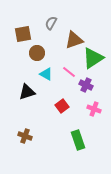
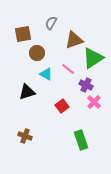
pink line: moved 1 px left, 3 px up
pink cross: moved 7 px up; rotated 24 degrees clockwise
green rectangle: moved 3 px right
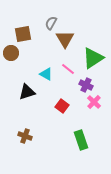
brown triangle: moved 9 px left, 1 px up; rotated 42 degrees counterclockwise
brown circle: moved 26 px left
red square: rotated 16 degrees counterclockwise
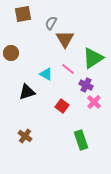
brown square: moved 20 px up
brown cross: rotated 16 degrees clockwise
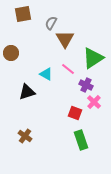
red square: moved 13 px right, 7 px down; rotated 16 degrees counterclockwise
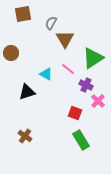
pink cross: moved 4 px right, 1 px up
green rectangle: rotated 12 degrees counterclockwise
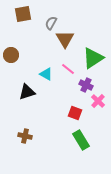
brown circle: moved 2 px down
brown cross: rotated 24 degrees counterclockwise
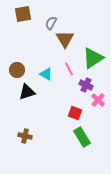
brown circle: moved 6 px right, 15 px down
pink line: moved 1 px right; rotated 24 degrees clockwise
pink cross: moved 1 px up
green rectangle: moved 1 px right, 3 px up
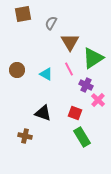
brown triangle: moved 5 px right, 3 px down
black triangle: moved 16 px right, 21 px down; rotated 36 degrees clockwise
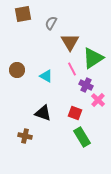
pink line: moved 3 px right
cyan triangle: moved 2 px down
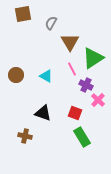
brown circle: moved 1 px left, 5 px down
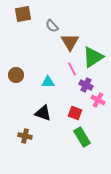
gray semicircle: moved 1 px right, 3 px down; rotated 72 degrees counterclockwise
green triangle: moved 1 px up
cyan triangle: moved 2 px right, 6 px down; rotated 32 degrees counterclockwise
pink cross: rotated 16 degrees counterclockwise
